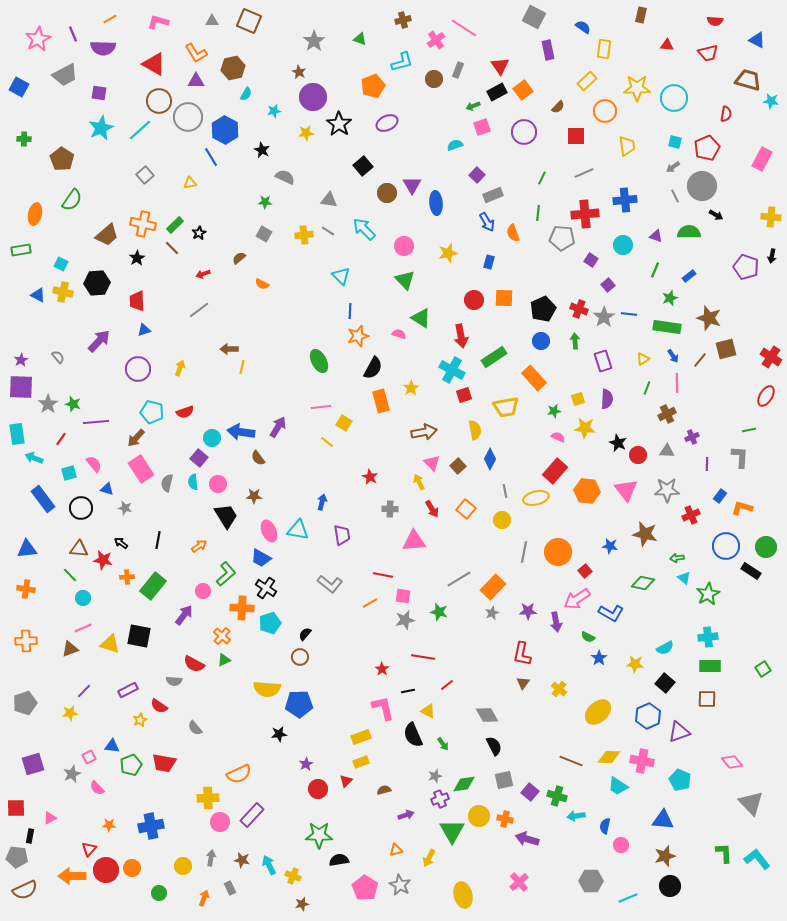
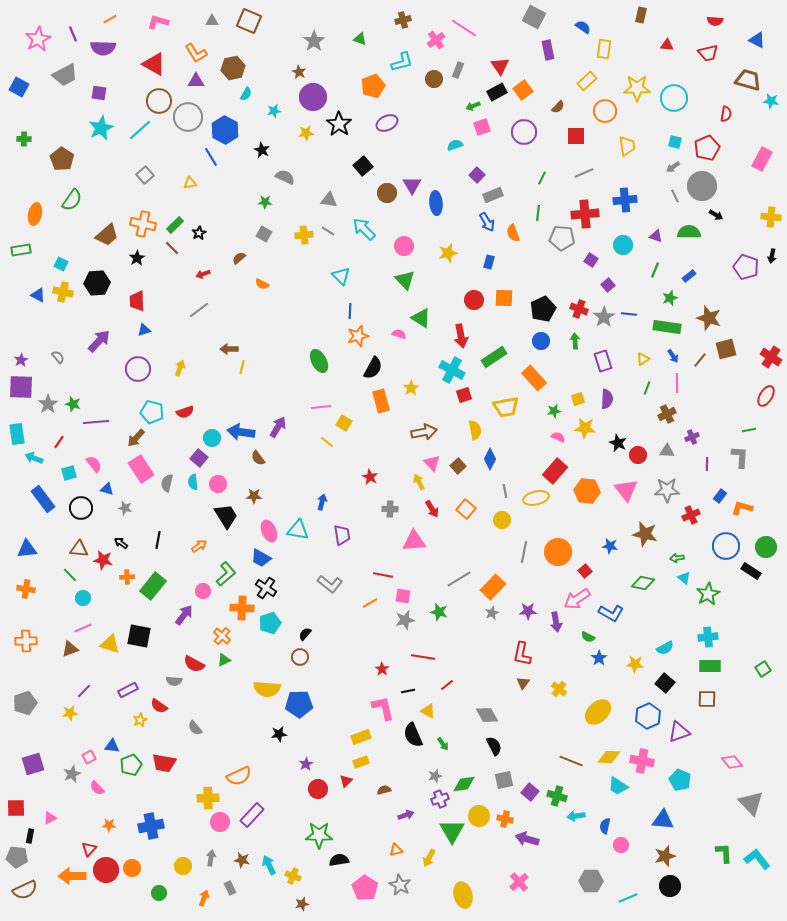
red line at (61, 439): moved 2 px left, 3 px down
orange semicircle at (239, 774): moved 2 px down
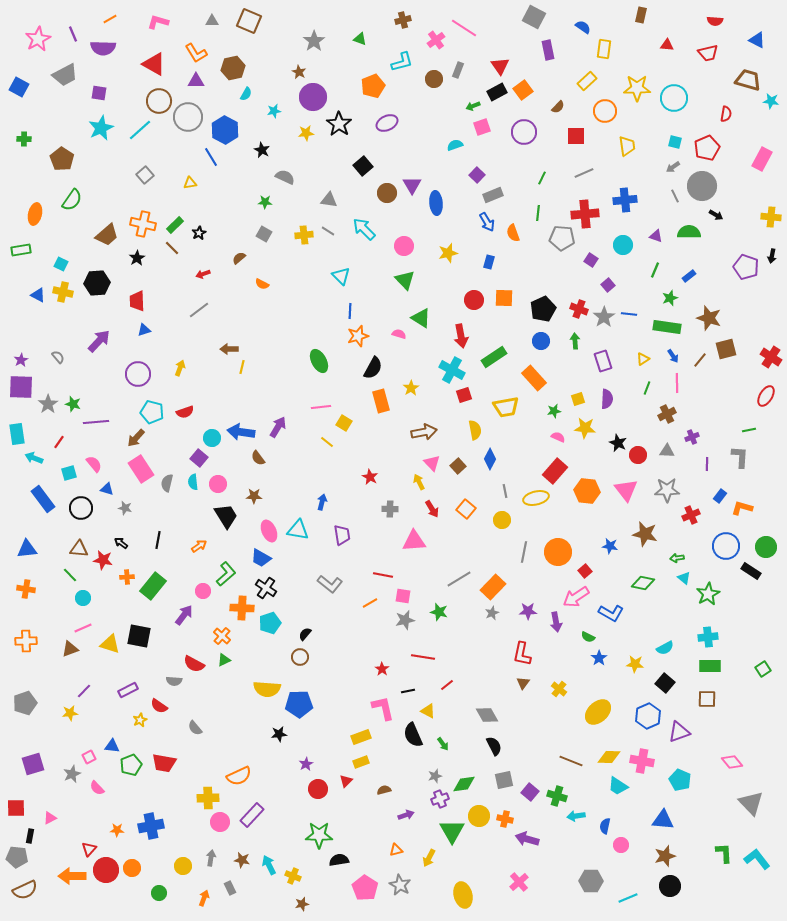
purple circle at (138, 369): moved 5 px down
pink arrow at (577, 599): moved 1 px left, 2 px up
orange star at (109, 825): moved 8 px right, 5 px down
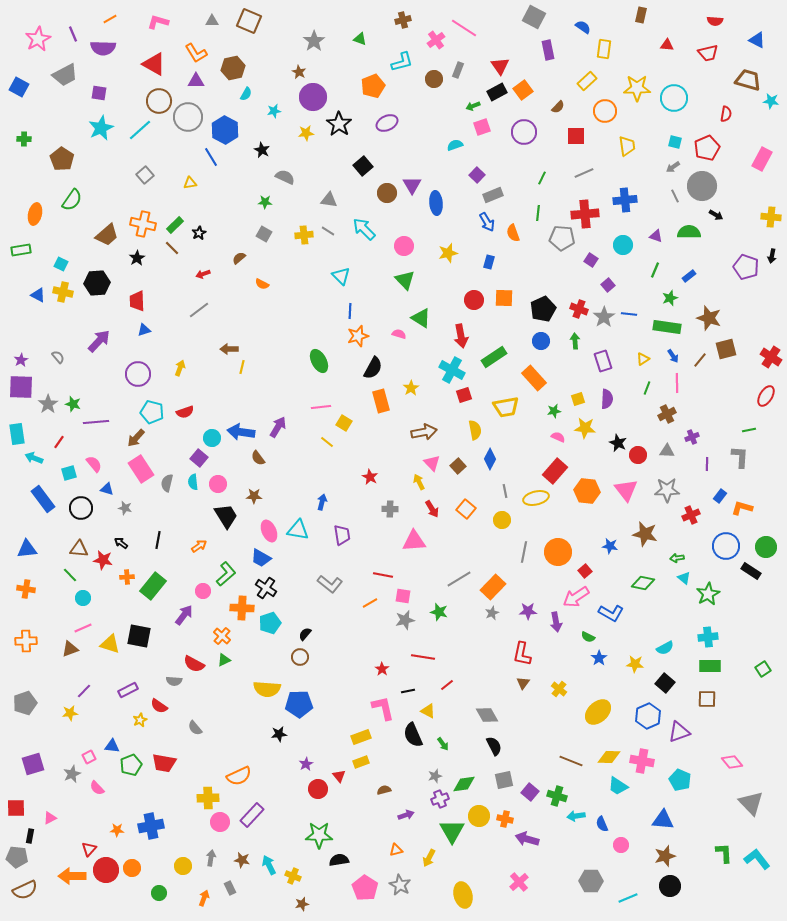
red triangle at (346, 781): moved 7 px left, 5 px up; rotated 24 degrees counterclockwise
blue semicircle at (605, 826): moved 3 px left, 2 px up; rotated 35 degrees counterclockwise
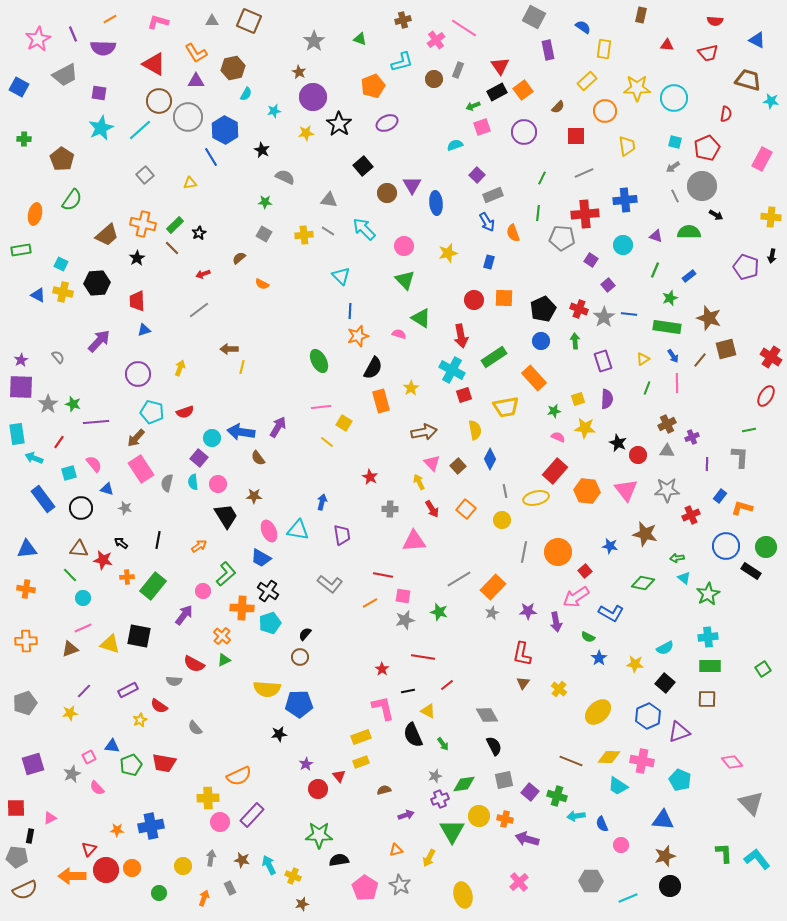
brown cross at (667, 414): moved 10 px down
black cross at (266, 588): moved 2 px right, 3 px down
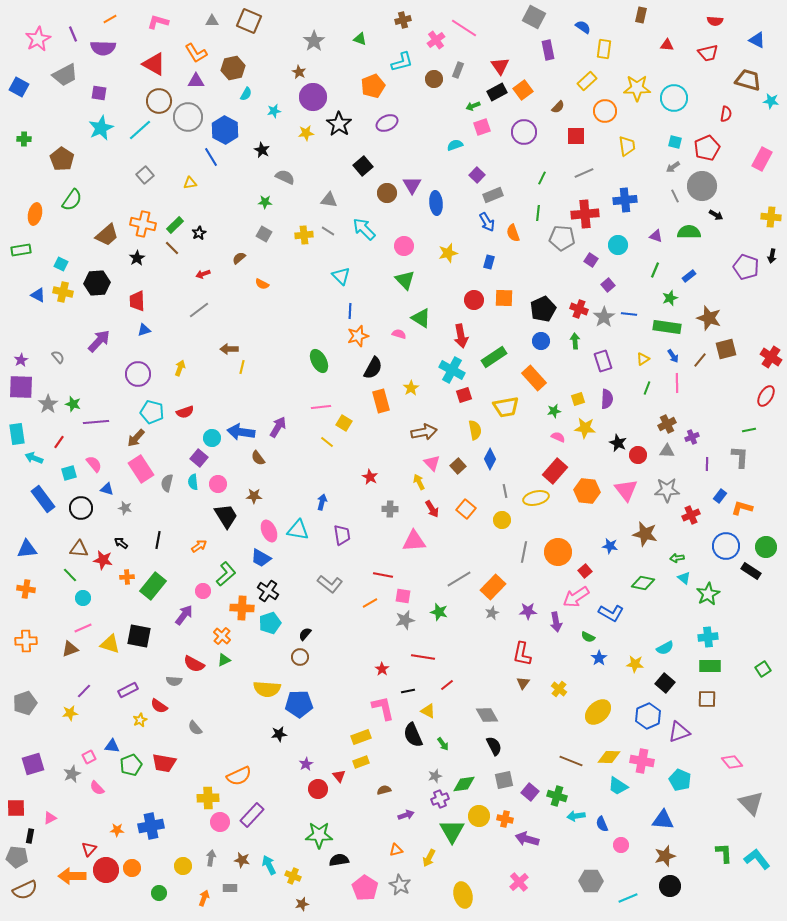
cyan circle at (623, 245): moved 5 px left
gray rectangle at (230, 888): rotated 64 degrees counterclockwise
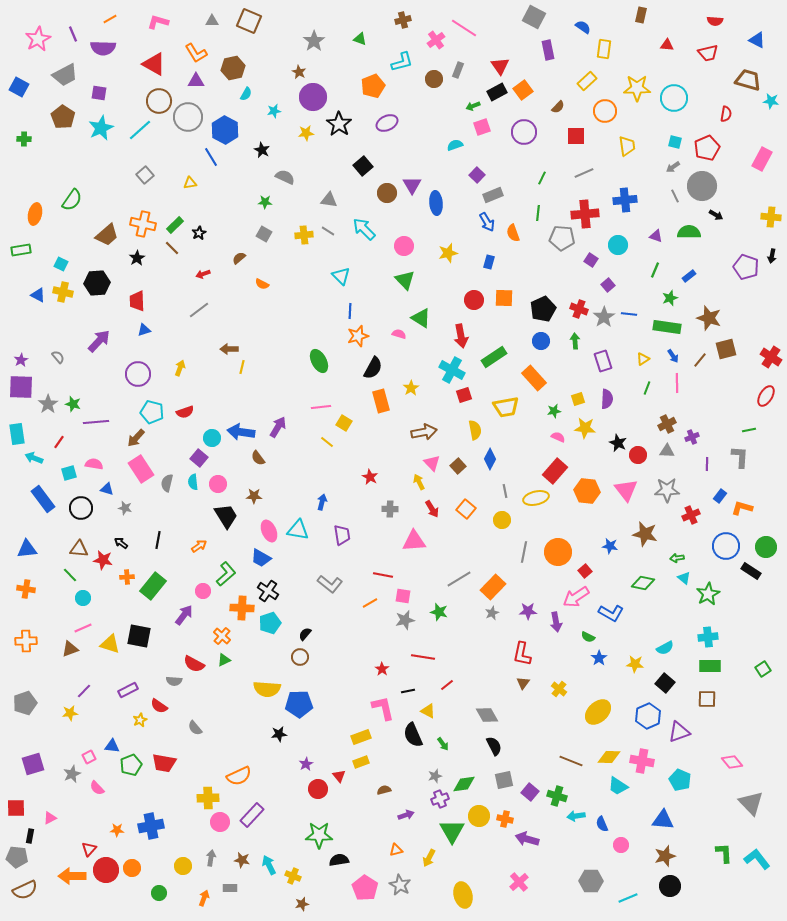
brown pentagon at (62, 159): moved 1 px right, 42 px up
pink semicircle at (94, 464): rotated 42 degrees counterclockwise
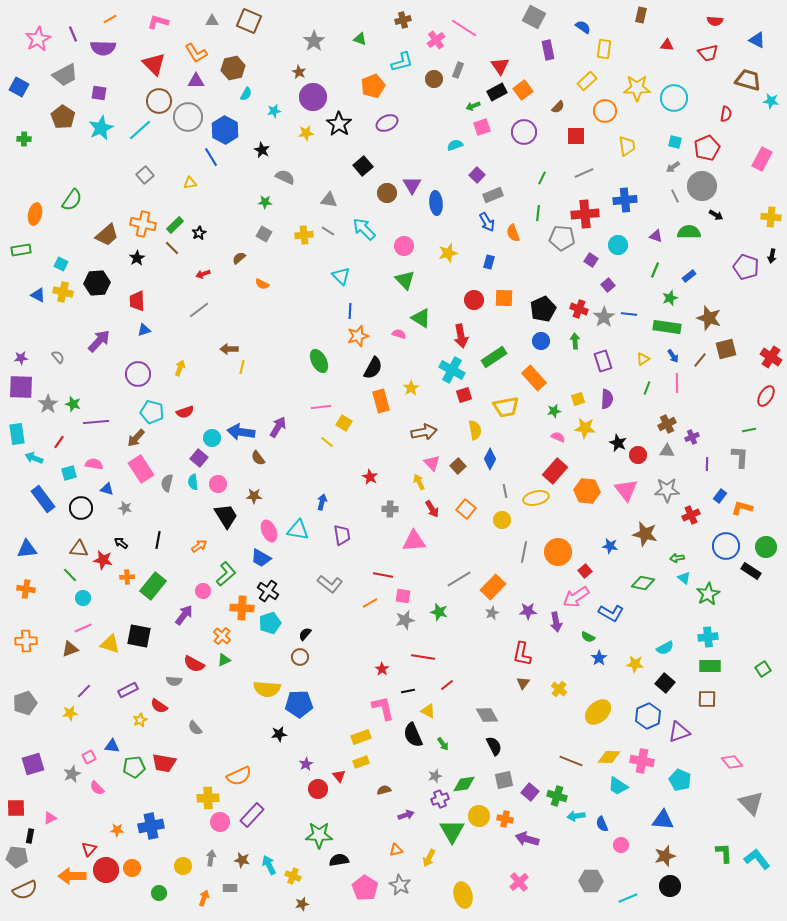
red triangle at (154, 64): rotated 15 degrees clockwise
purple star at (21, 360): moved 2 px up; rotated 24 degrees clockwise
green pentagon at (131, 765): moved 3 px right, 2 px down; rotated 15 degrees clockwise
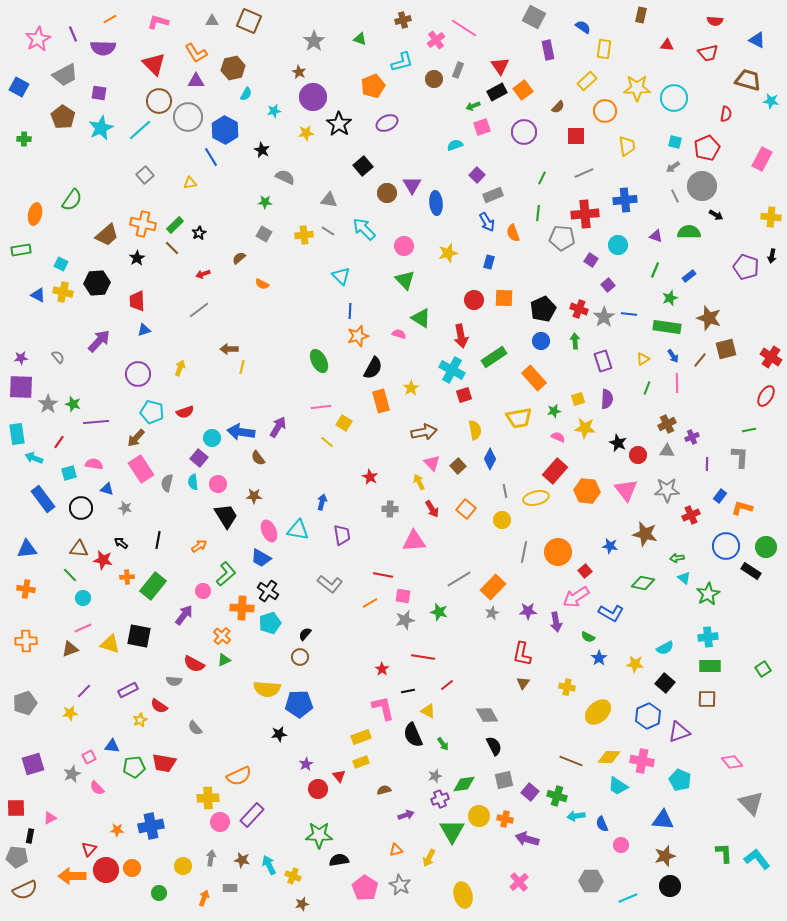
yellow trapezoid at (506, 407): moved 13 px right, 11 px down
yellow cross at (559, 689): moved 8 px right, 2 px up; rotated 28 degrees counterclockwise
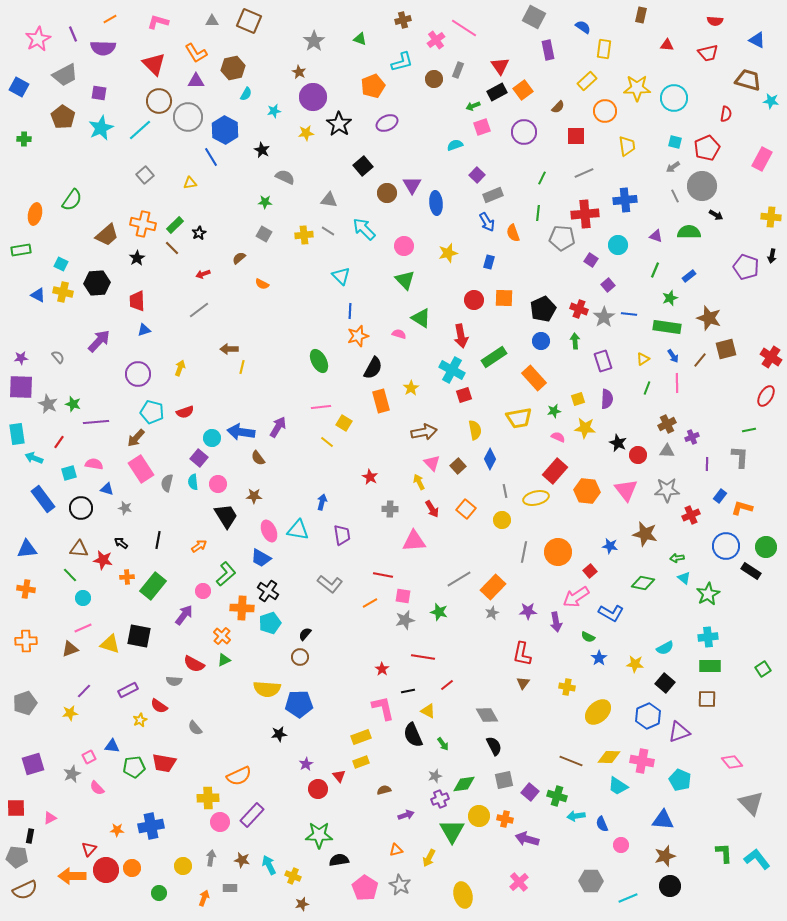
gray star at (48, 404): rotated 12 degrees counterclockwise
red square at (585, 571): moved 5 px right
